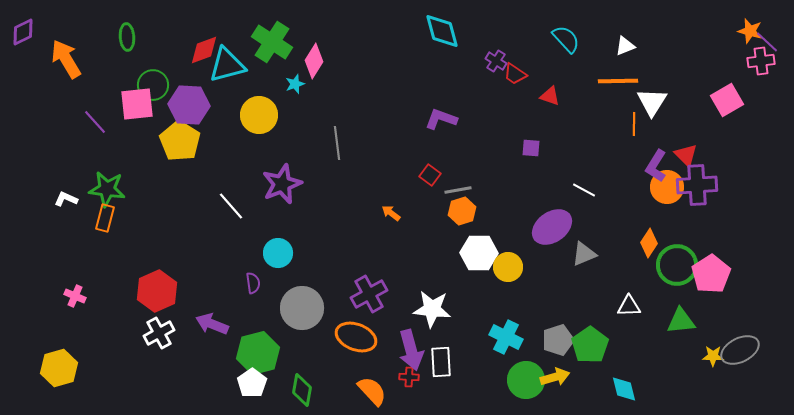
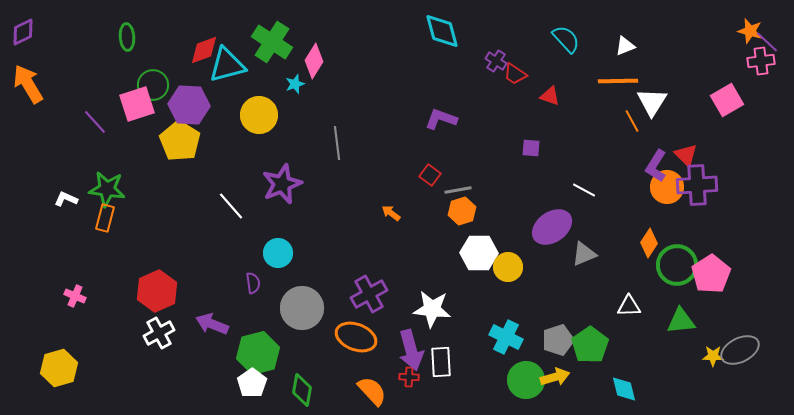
orange arrow at (66, 59): moved 38 px left, 25 px down
pink square at (137, 104): rotated 12 degrees counterclockwise
orange line at (634, 124): moved 2 px left, 3 px up; rotated 30 degrees counterclockwise
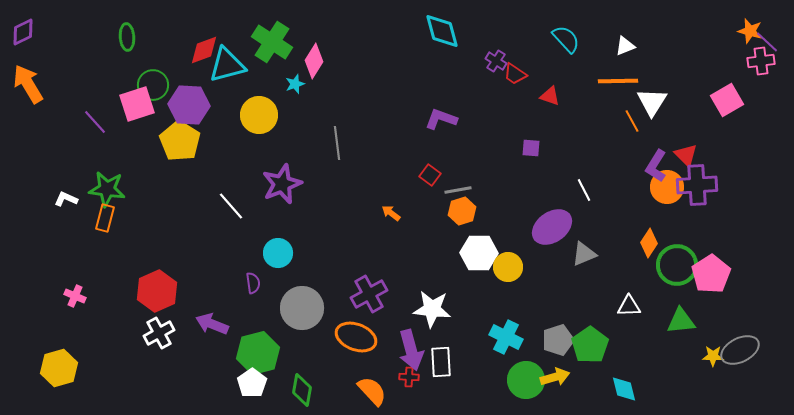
white line at (584, 190): rotated 35 degrees clockwise
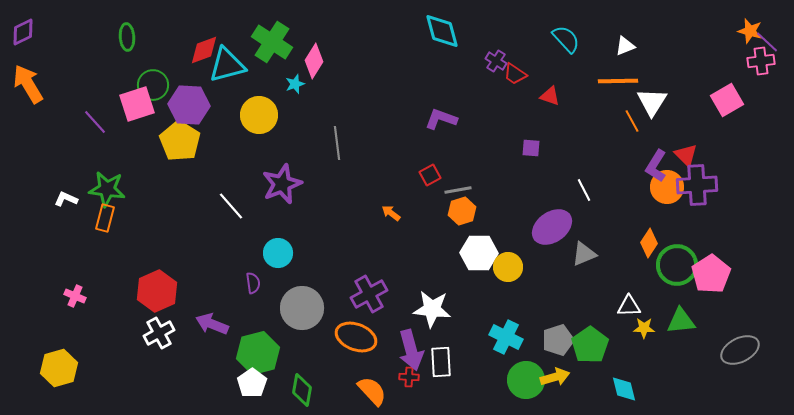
red square at (430, 175): rotated 25 degrees clockwise
yellow star at (713, 356): moved 69 px left, 28 px up
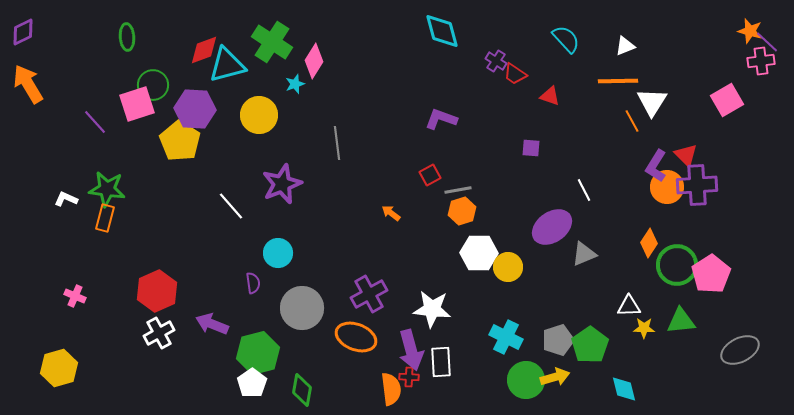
purple hexagon at (189, 105): moved 6 px right, 4 px down
orange semicircle at (372, 391): moved 19 px right, 2 px up; rotated 36 degrees clockwise
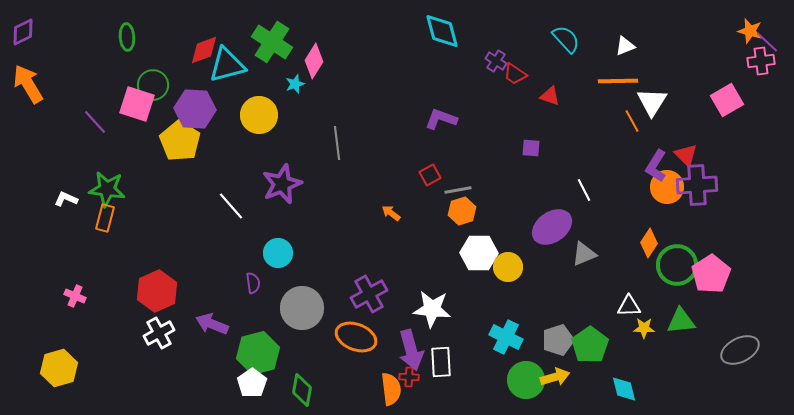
pink square at (137, 104): rotated 36 degrees clockwise
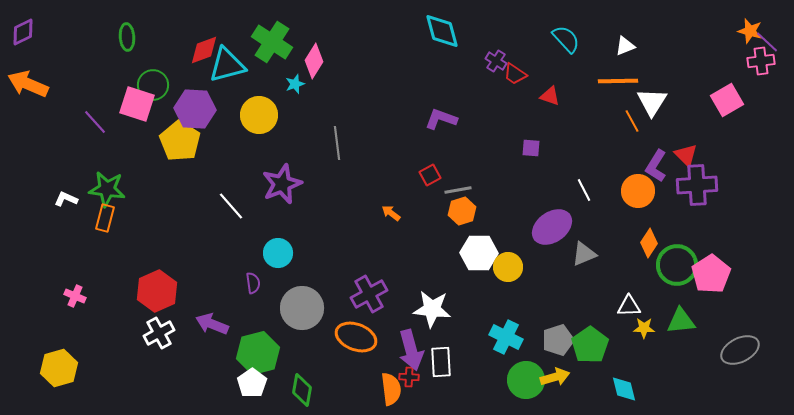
orange arrow at (28, 84): rotated 36 degrees counterclockwise
orange circle at (667, 187): moved 29 px left, 4 px down
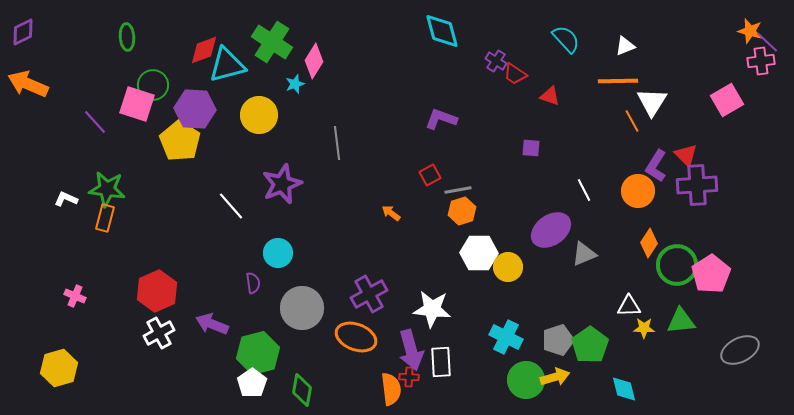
purple ellipse at (552, 227): moved 1 px left, 3 px down
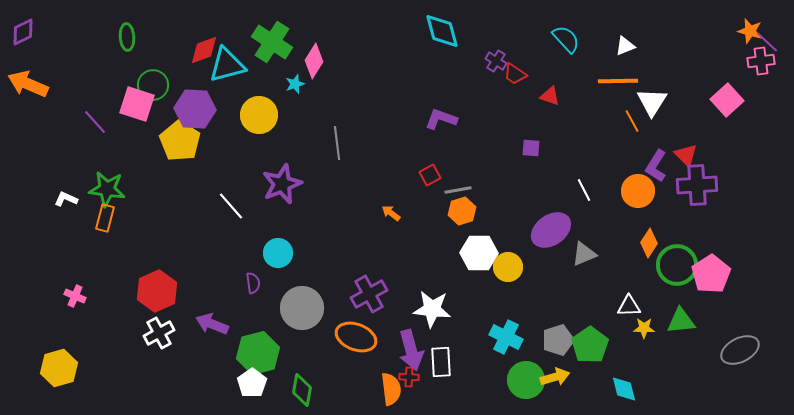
pink square at (727, 100): rotated 12 degrees counterclockwise
